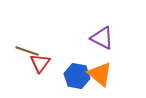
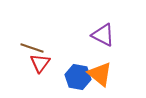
purple triangle: moved 1 px right, 3 px up
brown line: moved 5 px right, 3 px up
blue hexagon: moved 1 px right, 1 px down
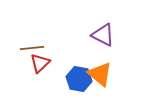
brown line: rotated 25 degrees counterclockwise
red triangle: rotated 10 degrees clockwise
blue hexagon: moved 1 px right, 2 px down
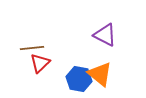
purple triangle: moved 2 px right
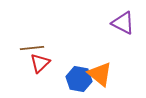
purple triangle: moved 18 px right, 12 px up
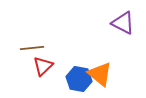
red triangle: moved 3 px right, 3 px down
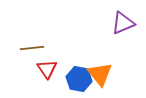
purple triangle: rotated 50 degrees counterclockwise
red triangle: moved 4 px right, 3 px down; rotated 20 degrees counterclockwise
orange triangle: rotated 12 degrees clockwise
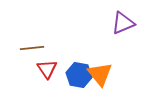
blue hexagon: moved 4 px up
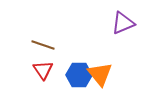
brown line: moved 11 px right, 3 px up; rotated 25 degrees clockwise
red triangle: moved 4 px left, 1 px down
blue hexagon: rotated 10 degrees counterclockwise
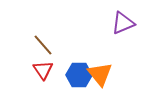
brown line: rotated 30 degrees clockwise
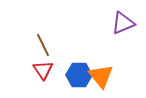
brown line: rotated 15 degrees clockwise
orange triangle: moved 1 px right, 2 px down
